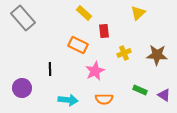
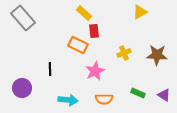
yellow triangle: moved 2 px right, 1 px up; rotated 14 degrees clockwise
red rectangle: moved 10 px left
green rectangle: moved 2 px left, 3 px down
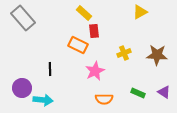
purple triangle: moved 3 px up
cyan arrow: moved 25 px left
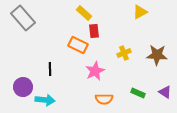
purple circle: moved 1 px right, 1 px up
purple triangle: moved 1 px right
cyan arrow: moved 2 px right
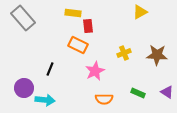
yellow rectangle: moved 11 px left; rotated 35 degrees counterclockwise
red rectangle: moved 6 px left, 5 px up
black line: rotated 24 degrees clockwise
purple circle: moved 1 px right, 1 px down
purple triangle: moved 2 px right
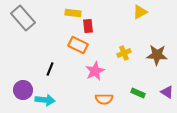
purple circle: moved 1 px left, 2 px down
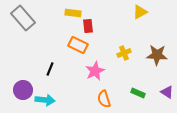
orange semicircle: rotated 72 degrees clockwise
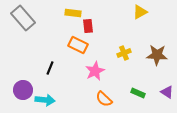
black line: moved 1 px up
orange semicircle: rotated 30 degrees counterclockwise
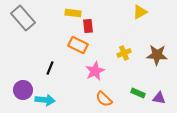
purple triangle: moved 8 px left, 6 px down; rotated 24 degrees counterclockwise
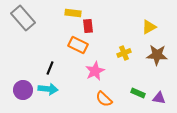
yellow triangle: moved 9 px right, 15 px down
cyan arrow: moved 3 px right, 11 px up
